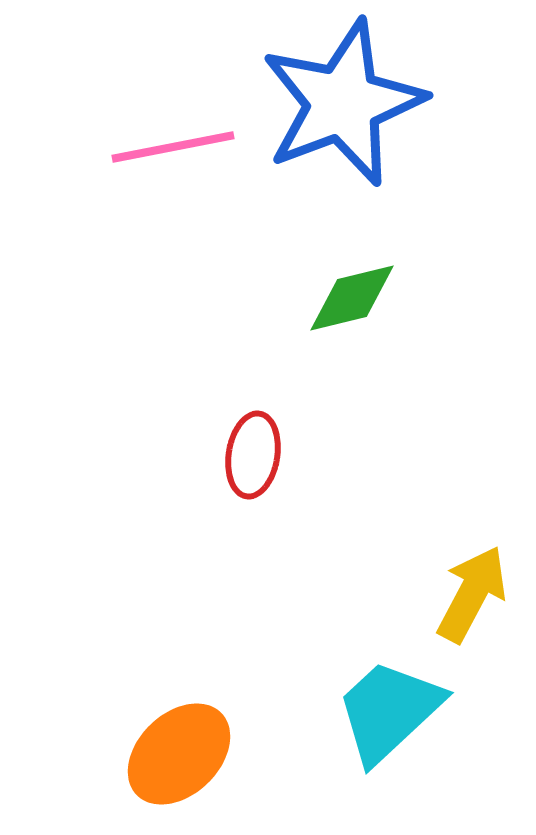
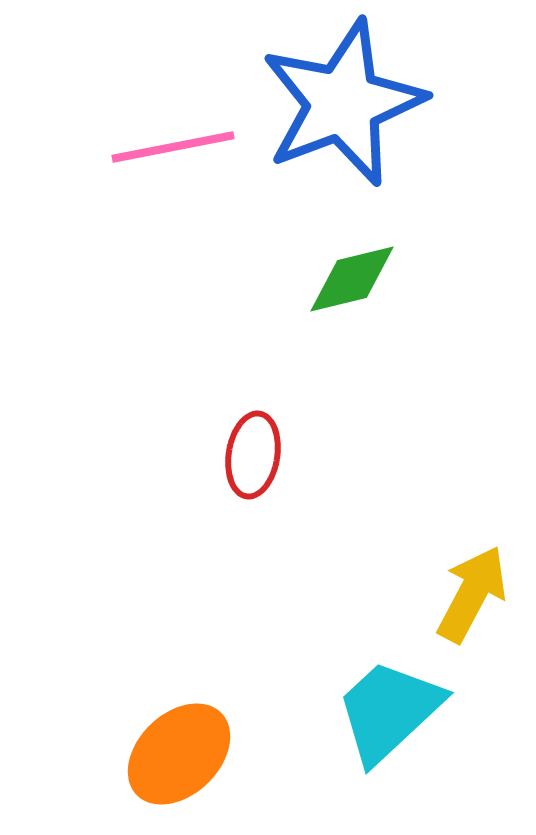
green diamond: moved 19 px up
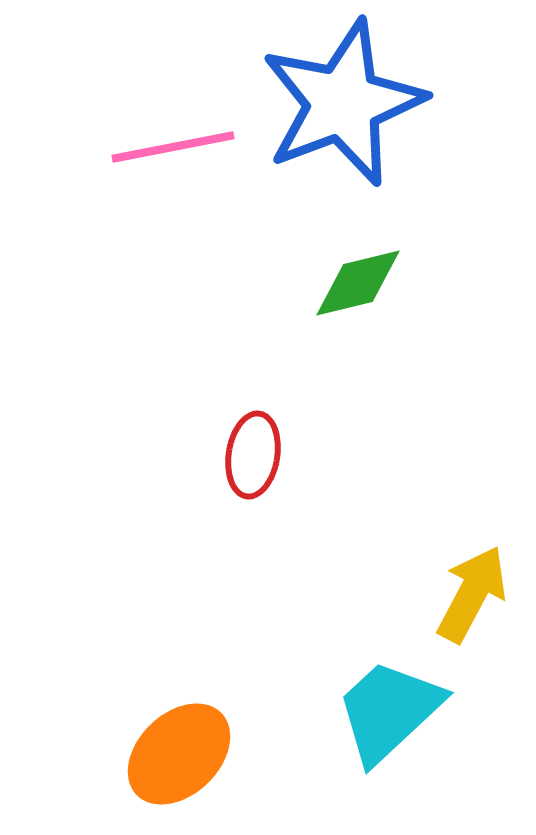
green diamond: moved 6 px right, 4 px down
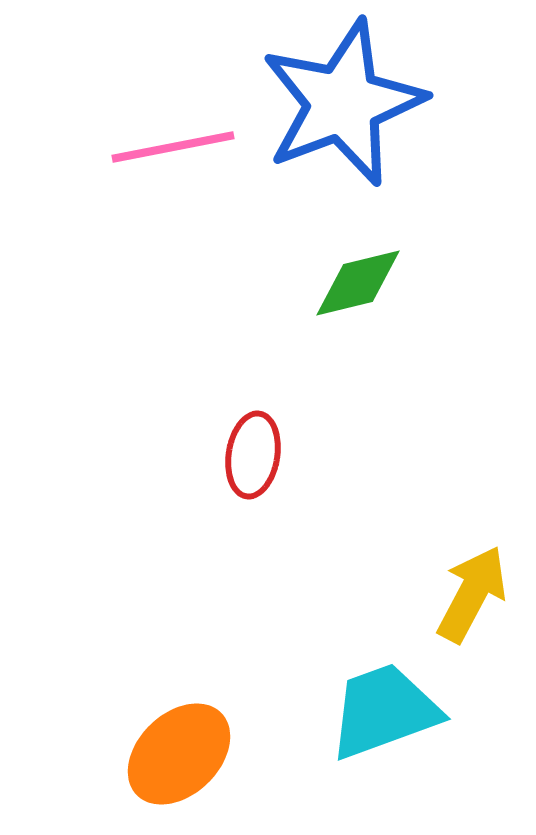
cyan trapezoid: moved 5 px left; rotated 23 degrees clockwise
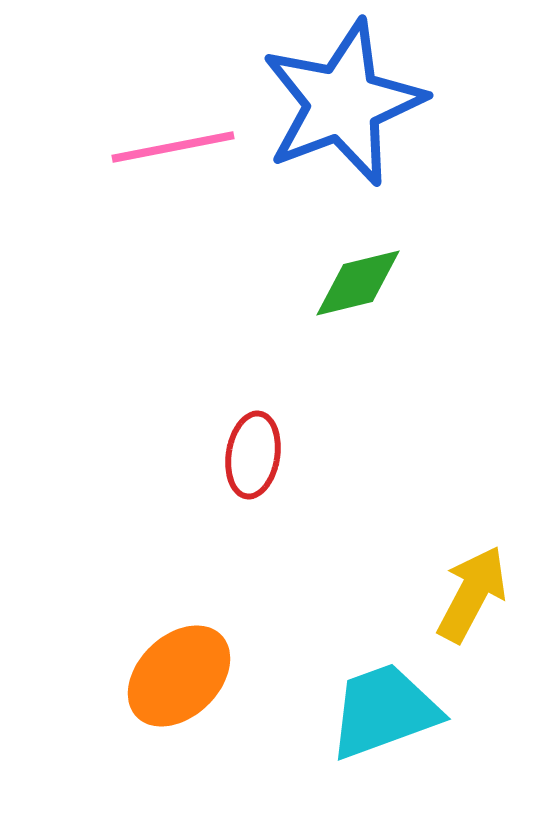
orange ellipse: moved 78 px up
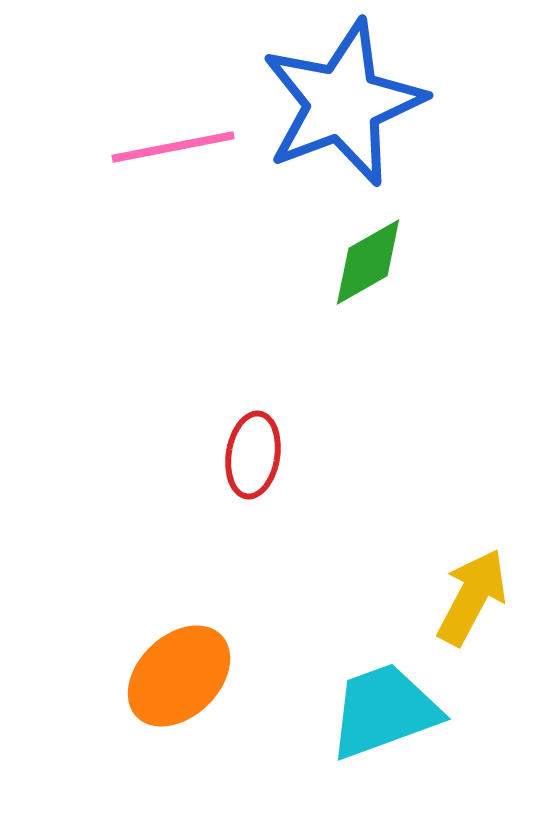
green diamond: moved 10 px right, 21 px up; rotated 16 degrees counterclockwise
yellow arrow: moved 3 px down
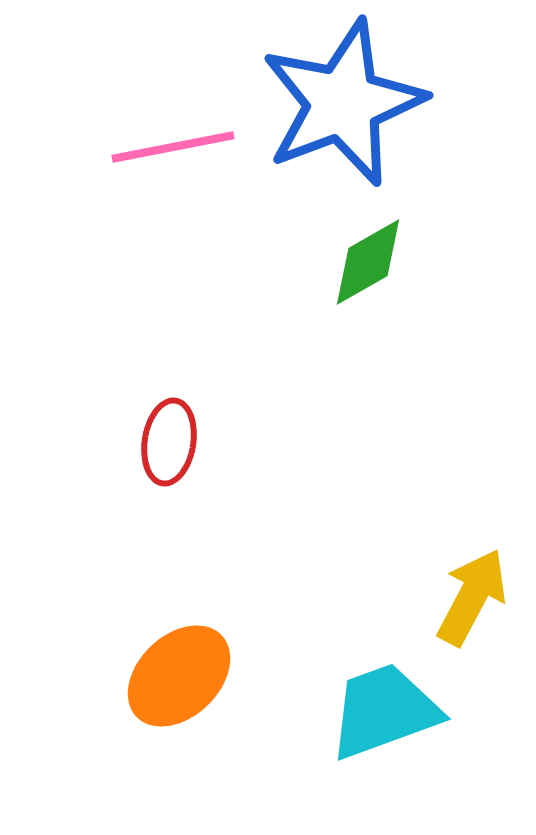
red ellipse: moved 84 px left, 13 px up
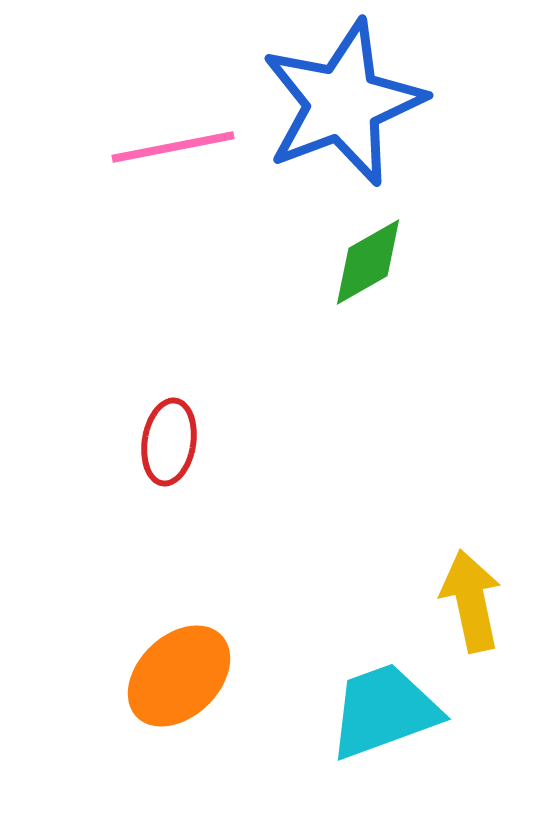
yellow arrow: moved 1 px left, 4 px down; rotated 40 degrees counterclockwise
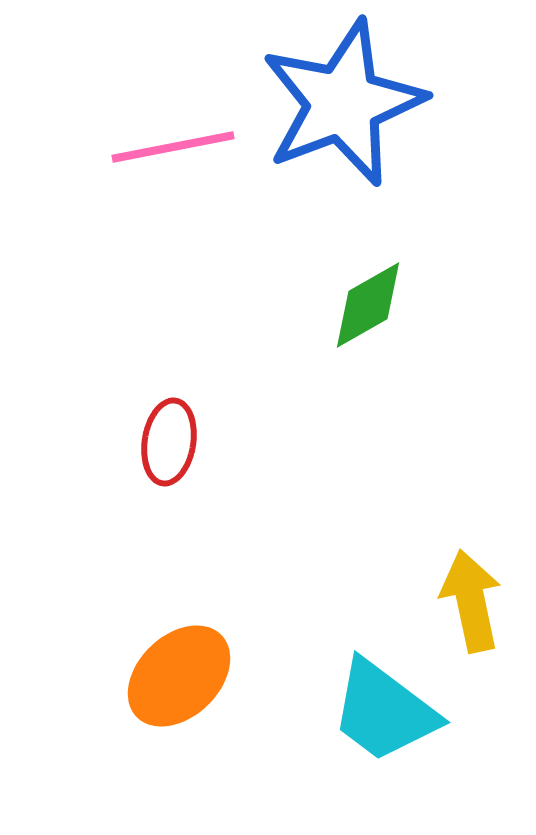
green diamond: moved 43 px down
cyan trapezoid: rotated 123 degrees counterclockwise
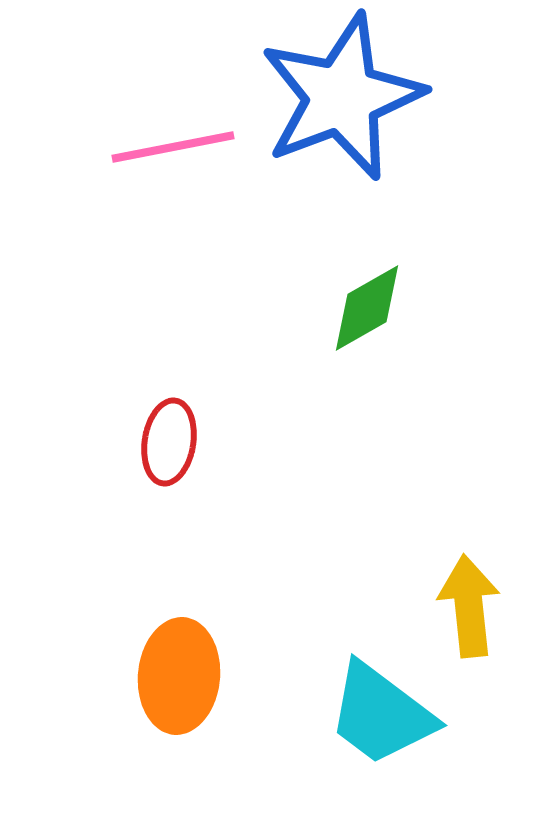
blue star: moved 1 px left, 6 px up
green diamond: moved 1 px left, 3 px down
yellow arrow: moved 2 px left, 5 px down; rotated 6 degrees clockwise
orange ellipse: rotated 41 degrees counterclockwise
cyan trapezoid: moved 3 px left, 3 px down
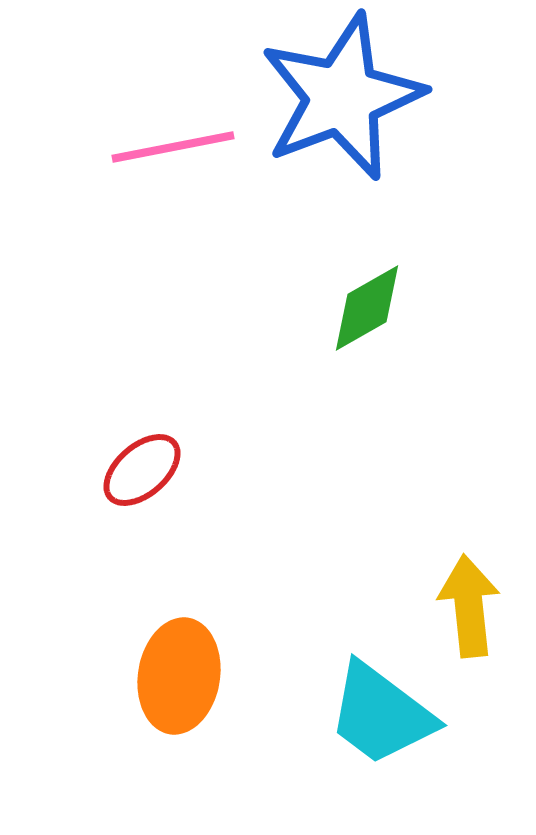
red ellipse: moved 27 px left, 28 px down; rotated 40 degrees clockwise
orange ellipse: rotated 4 degrees clockwise
